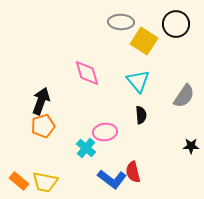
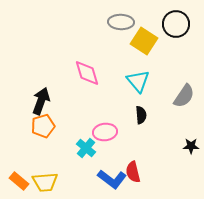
yellow trapezoid: rotated 16 degrees counterclockwise
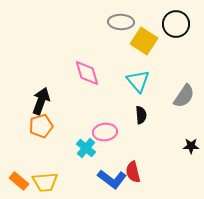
orange pentagon: moved 2 px left
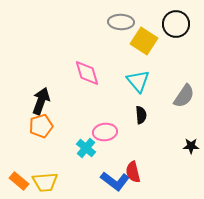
blue L-shape: moved 3 px right, 2 px down
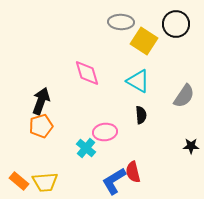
cyan triangle: rotated 20 degrees counterclockwise
blue L-shape: moved 1 px left; rotated 112 degrees clockwise
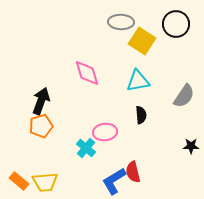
yellow square: moved 2 px left
cyan triangle: rotated 40 degrees counterclockwise
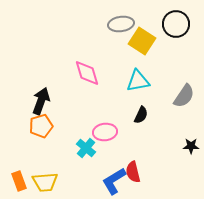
gray ellipse: moved 2 px down; rotated 10 degrees counterclockwise
black semicircle: rotated 30 degrees clockwise
orange rectangle: rotated 30 degrees clockwise
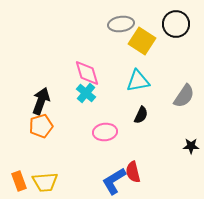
cyan cross: moved 55 px up
